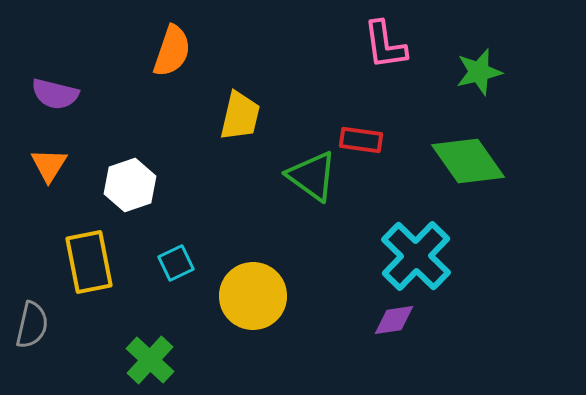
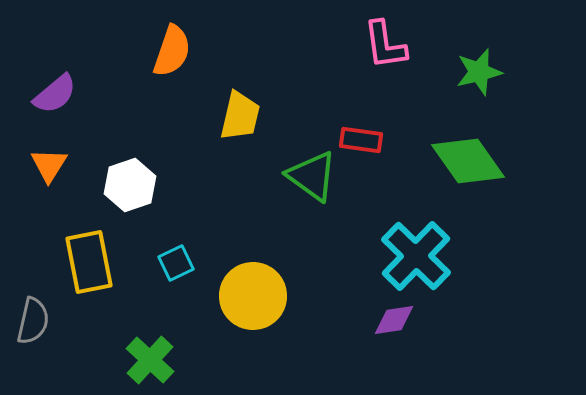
purple semicircle: rotated 54 degrees counterclockwise
gray semicircle: moved 1 px right, 4 px up
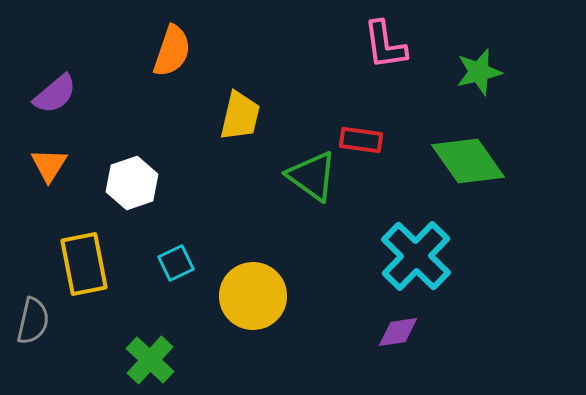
white hexagon: moved 2 px right, 2 px up
yellow rectangle: moved 5 px left, 2 px down
purple diamond: moved 4 px right, 12 px down
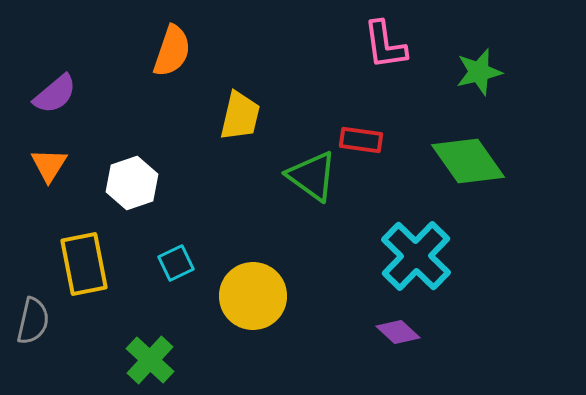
purple diamond: rotated 51 degrees clockwise
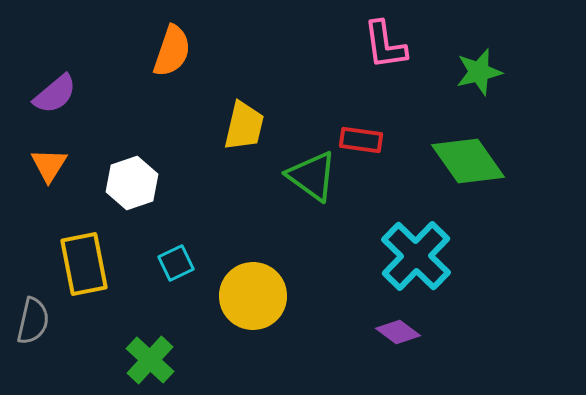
yellow trapezoid: moved 4 px right, 10 px down
purple diamond: rotated 6 degrees counterclockwise
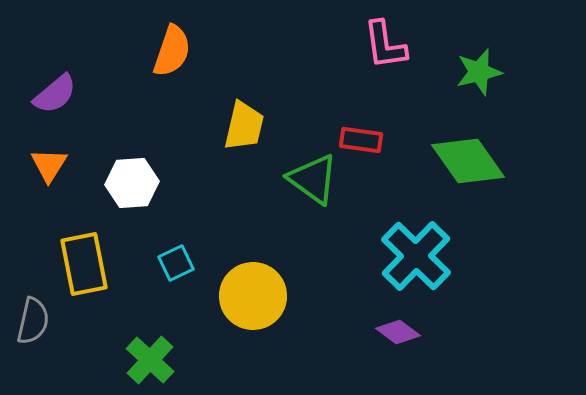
green triangle: moved 1 px right, 3 px down
white hexagon: rotated 15 degrees clockwise
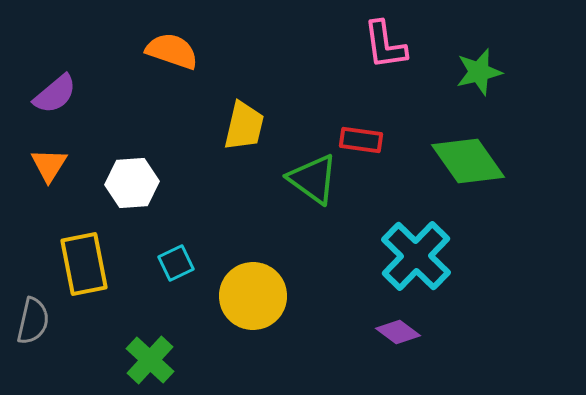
orange semicircle: rotated 90 degrees counterclockwise
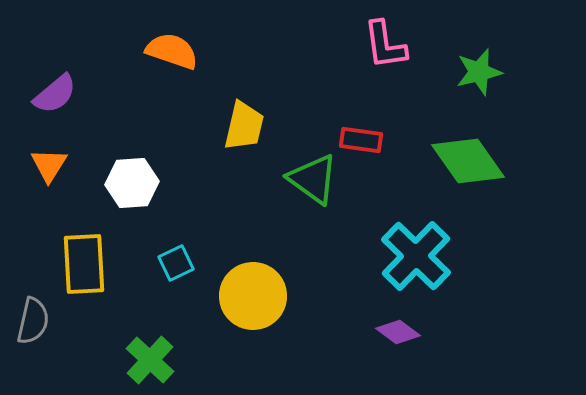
yellow rectangle: rotated 8 degrees clockwise
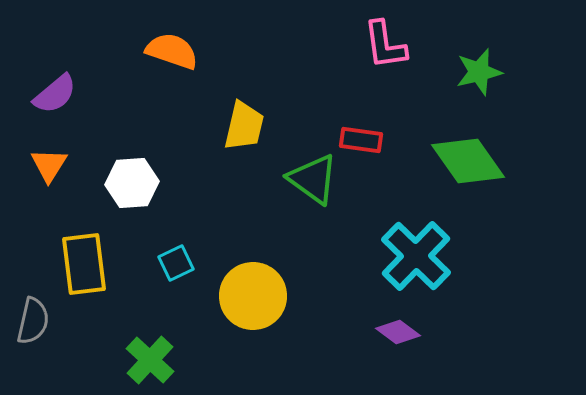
yellow rectangle: rotated 4 degrees counterclockwise
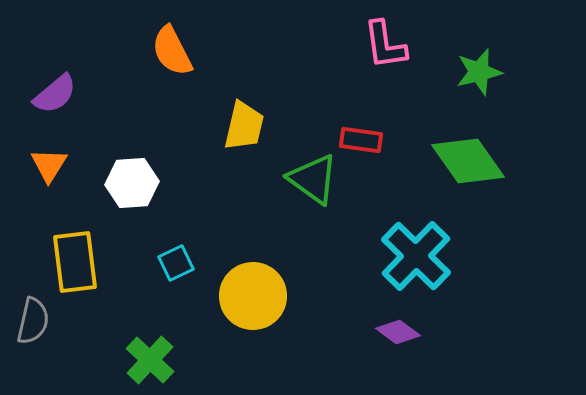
orange semicircle: rotated 136 degrees counterclockwise
yellow rectangle: moved 9 px left, 2 px up
